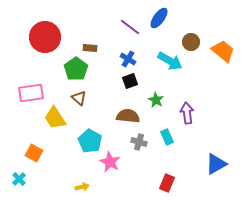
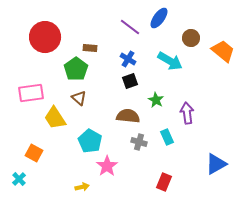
brown circle: moved 4 px up
pink star: moved 3 px left, 4 px down; rotated 10 degrees clockwise
red rectangle: moved 3 px left, 1 px up
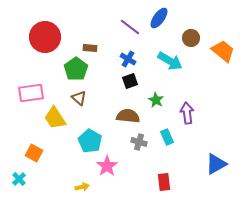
red rectangle: rotated 30 degrees counterclockwise
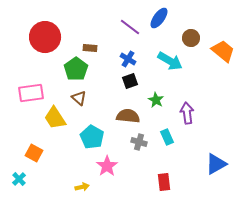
cyan pentagon: moved 2 px right, 4 px up
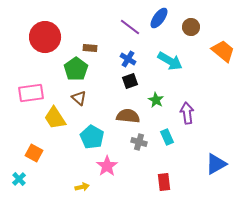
brown circle: moved 11 px up
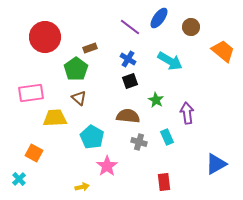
brown rectangle: rotated 24 degrees counterclockwise
yellow trapezoid: rotated 120 degrees clockwise
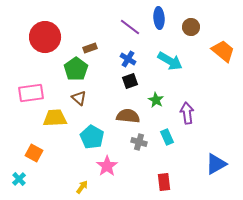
blue ellipse: rotated 40 degrees counterclockwise
yellow arrow: rotated 40 degrees counterclockwise
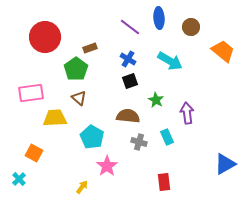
blue triangle: moved 9 px right
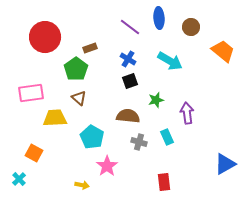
green star: rotated 28 degrees clockwise
yellow arrow: moved 2 px up; rotated 64 degrees clockwise
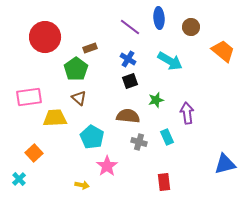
pink rectangle: moved 2 px left, 4 px down
orange square: rotated 18 degrees clockwise
blue triangle: rotated 15 degrees clockwise
